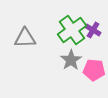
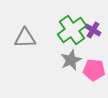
gray star: rotated 10 degrees clockwise
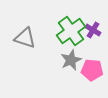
green cross: moved 1 px left, 1 px down
gray triangle: rotated 20 degrees clockwise
pink pentagon: moved 2 px left
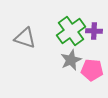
purple cross: moved 1 px right, 1 px down; rotated 28 degrees counterclockwise
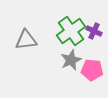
purple cross: rotated 21 degrees clockwise
gray triangle: moved 1 px right, 2 px down; rotated 25 degrees counterclockwise
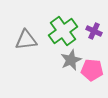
green cross: moved 8 px left
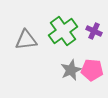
gray star: moved 10 px down
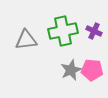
green cross: rotated 24 degrees clockwise
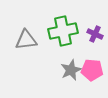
purple cross: moved 1 px right, 3 px down
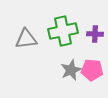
purple cross: rotated 21 degrees counterclockwise
gray triangle: moved 1 px up
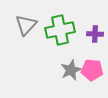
green cross: moved 3 px left, 1 px up
gray triangle: moved 14 px up; rotated 40 degrees counterclockwise
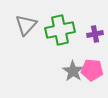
purple cross: rotated 14 degrees counterclockwise
gray star: moved 2 px right, 1 px down; rotated 15 degrees counterclockwise
